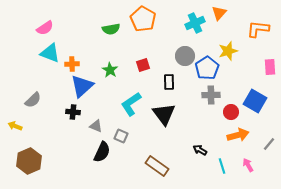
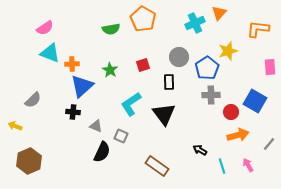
gray circle: moved 6 px left, 1 px down
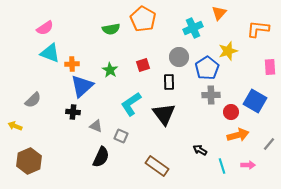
cyan cross: moved 2 px left, 5 px down
black semicircle: moved 1 px left, 5 px down
pink arrow: rotated 120 degrees clockwise
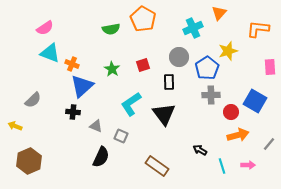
orange cross: rotated 24 degrees clockwise
green star: moved 2 px right, 1 px up
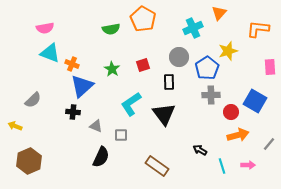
pink semicircle: rotated 24 degrees clockwise
gray square: moved 1 px up; rotated 24 degrees counterclockwise
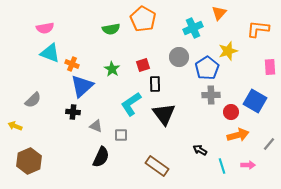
black rectangle: moved 14 px left, 2 px down
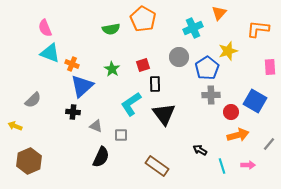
pink semicircle: rotated 78 degrees clockwise
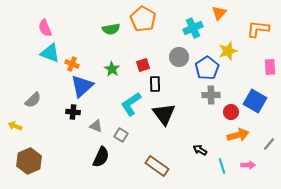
gray square: rotated 32 degrees clockwise
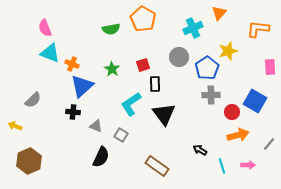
red circle: moved 1 px right
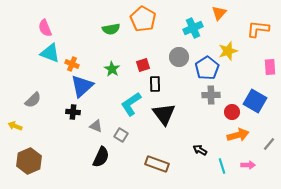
brown rectangle: moved 2 px up; rotated 15 degrees counterclockwise
